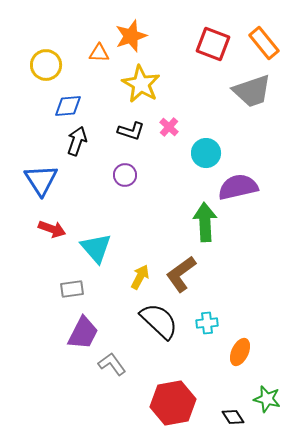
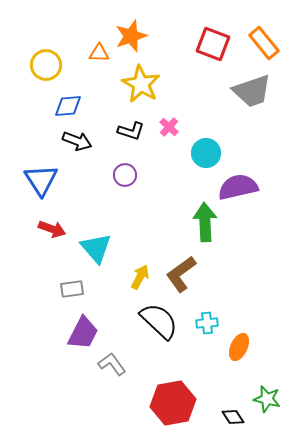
black arrow: rotated 92 degrees clockwise
orange ellipse: moved 1 px left, 5 px up
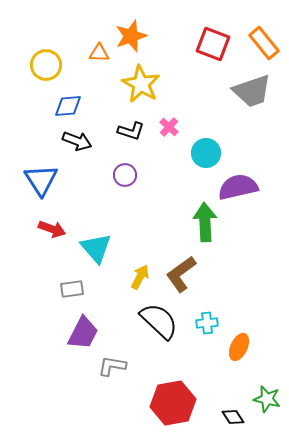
gray L-shape: moved 2 px down; rotated 44 degrees counterclockwise
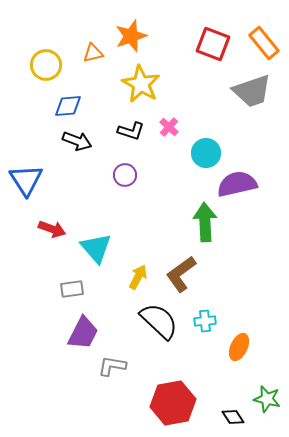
orange triangle: moved 6 px left; rotated 15 degrees counterclockwise
blue triangle: moved 15 px left
purple semicircle: moved 1 px left, 3 px up
yellow arrow: moved 2 px left
cyan cross: moved 2 px left, 2 px up
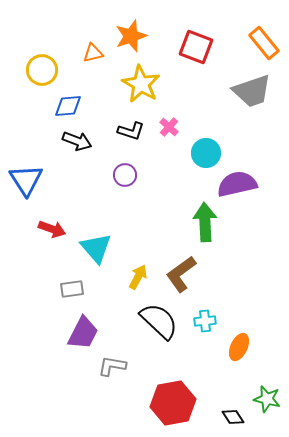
red square: moved 17 px left, 3 px down
yellow circle: moved 4 px left, 5 px down
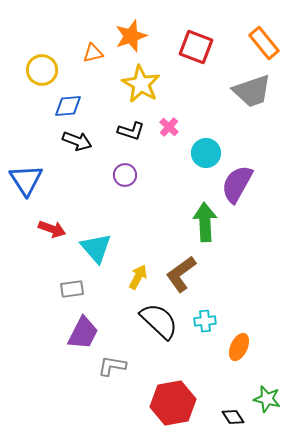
purple semicircle: rotated 48 degrees counterclockwise
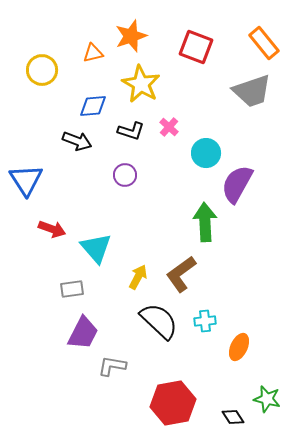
blue diamond: moved 25 px right
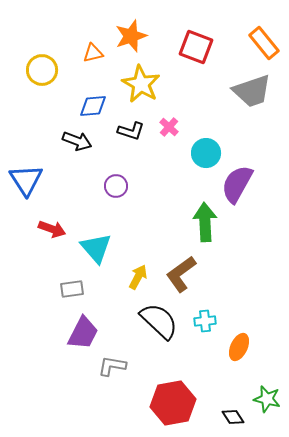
purple circle: moved 9 px left, 11 px down
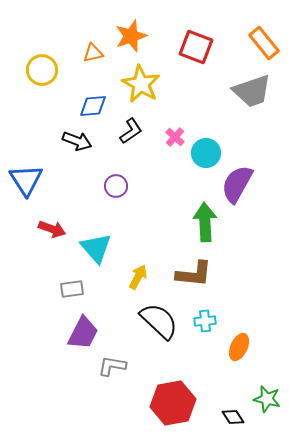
pink cross: moved 6 px right, 10 px down
black L-shape: rotated 52 degrees counterclockwise
brown L-shape: moved 13 px right; rotated 138 degrees counterclockwise
